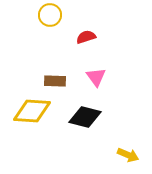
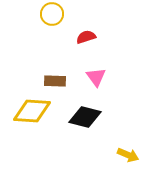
yellow circle: moved 2 px right, 1 px up
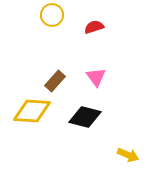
yellow circle: moved 1 px down
red semicircle: moved 8 px right, 10 px up
brown rectangle: rotated 50 degrees counterclockwise
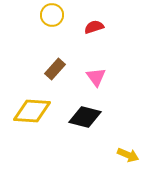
brown rectangle: moved 12 px up
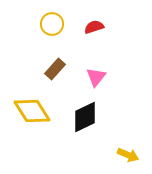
yellow circle: moved 9 px down
pink triangle: rotated 15 degrees clockwise
yellow diamond: rotated 54 degrees clockwise
black diamond: rotated 40 degrees counterclockwise
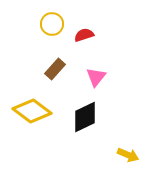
red semicircle: moved 10 px left, 8 px down
yellow diamond: rotated 21 degrees counterclockwise
